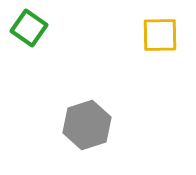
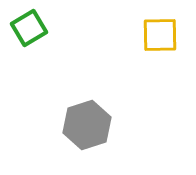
green square: rotated 24 degrees clockwise
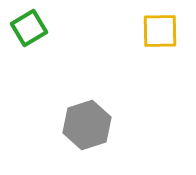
yellow square: moved 4 px up
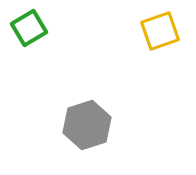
yellow square: rotated 18 degrees counterclockwise
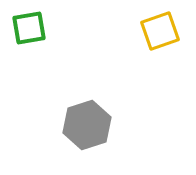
green square: rotated 21 degrees clockwise
